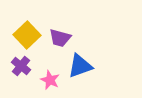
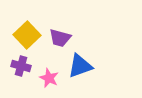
purple cross: rotated 24 degrees counterclockwise
pink star: moved 1 px left, 2 px up
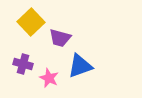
yellow square: moved 4 px right, 13 px up
purple cross: moved 2 px right, 2 px up
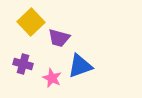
purple trapezoid: moved 1 px left
pink star: moved 3 px right
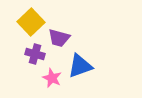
purple cross: moved 12 px right, 10 px up
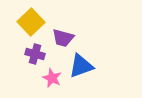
purple trapezoid: moved 4 px right
blue triangle: moved 1 px right
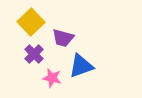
purple cross: moved 1 px left; rotated 30 degrees clockwise
pink star: rotated 12 degrees counterclockwise
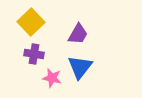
purple trapezoid: moved 15 px right, 4 px up; rotated 75 degrees counterclockwise
purple cross: rotated 36 degrees counterclockwise
blue triangle: moved 1 px left, 1 px down; rotated 32 degrees counterclockwise
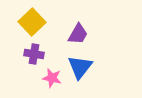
yellow square: moved 1 px right
